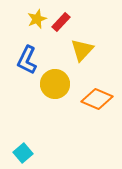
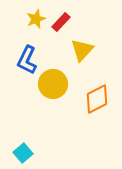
yellow star: moved 1 px left
yellow circle: moved 2 px left
orange diamond: rotated 52 degrees counterclockwise
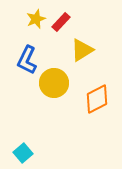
yellow triangle: rotated 15 degrees clockwise
yellow circle: moved 1 px right, 1 px up
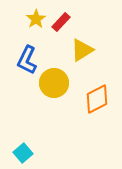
yellow star: rotated 12 degrees counterclockwise
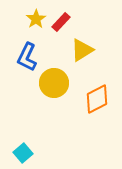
blue L-shape: moved 3 px up
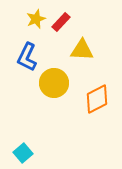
yellow star: rotated 12 degrees clockwise
yellow triangle: rotated 35 degrees clockwise
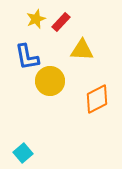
blue L-shape: rotated 36 degrees counterclockwise
yellow circle: moved 4 px left, 2 px up
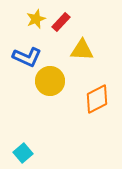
blue L-shape: rotated 56 degrees counterclockwise
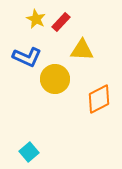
yellow star: rotated 24 degrees counterclockwise
yellow circle: moved 5 px right, 2 px up
orange diamond: moved 2 px right
cyan square: moved 6 px right, 1 px up
